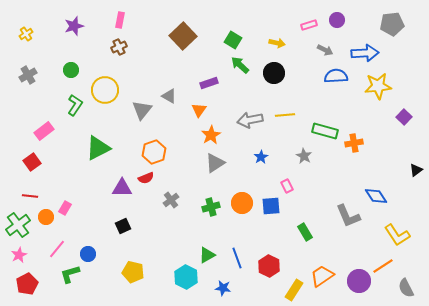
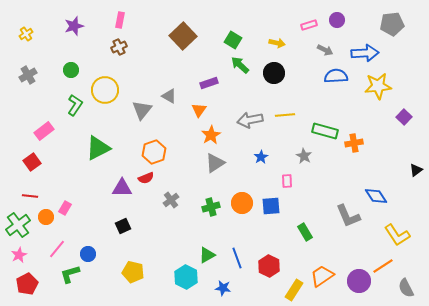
pink rectangle at (287, 186): moved 5 px up; rotated 24 degrees clockwise
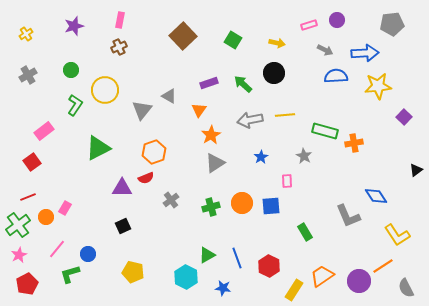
green arrow at (240, 65): moved 3 px right, 19 px down
red line at (30, 196): moved 2 px left, 1 px down; rotated 28 degrees counterclockwise
